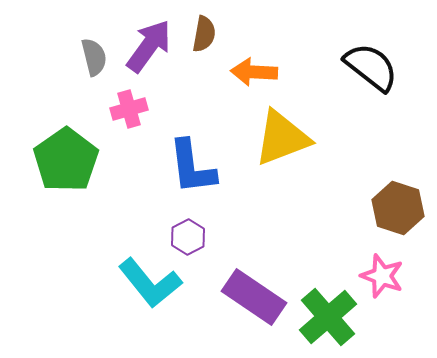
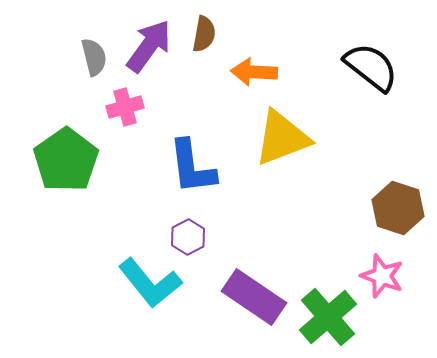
pink cross: moved 4 px left, 2 px up
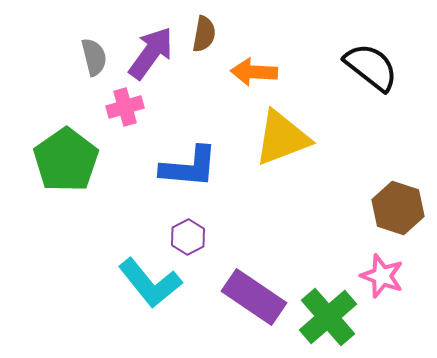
purple arrow: moved 2 px right, 7 px down
blue L-shape: moved 3 px left; rotated 78 degrees counterclockwise
